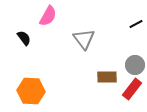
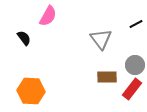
gray triangle: moved 17 px right
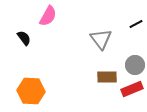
red rectangle: rotated 30 degrees clockwise
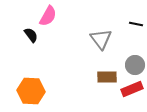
black line: rotated 40 degrees clockwise
black semicircle: moved 7 px right, 3 px up
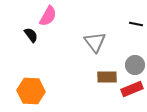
gray triangle: moved 6 px left, 3 px down
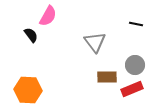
orange hexagon: moved 3 px left, 1 px up
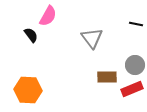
gray triangle: moved 3 px left, 4 px up
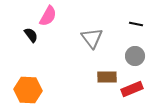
gray circle: moved 9 px up
